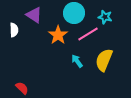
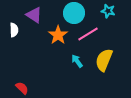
cyan star: moved 3 px right, 6 px up
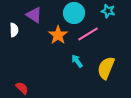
yellow semicircle: moved 2 px right, 8 px down
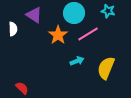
white semicircle: moved 1 px left, 1 px up
cyan arrow: rotated 104 degrees clockwise
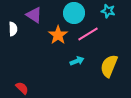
yellow semicircle: moved 3 px right, 2 px up
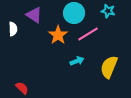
yellow semicircle: moved 1 px down
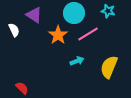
white semicircle: moved 1 px right, 1 px down; rotated 24 degrees counterclockwise
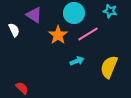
cyan star: moved 2 px right
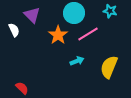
purple triangle: moved 2 px left; rotated 12 degrees clockwise
